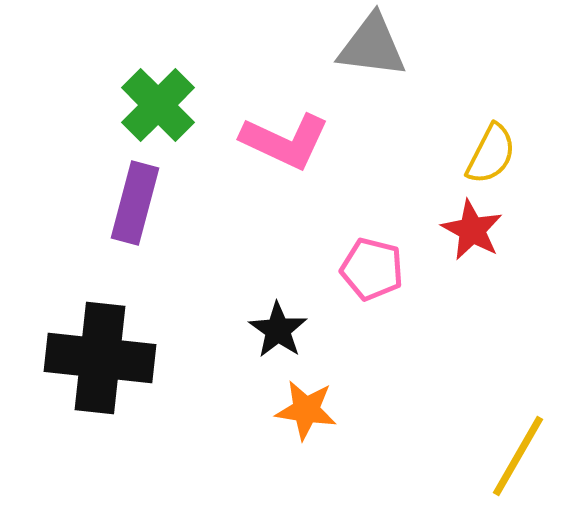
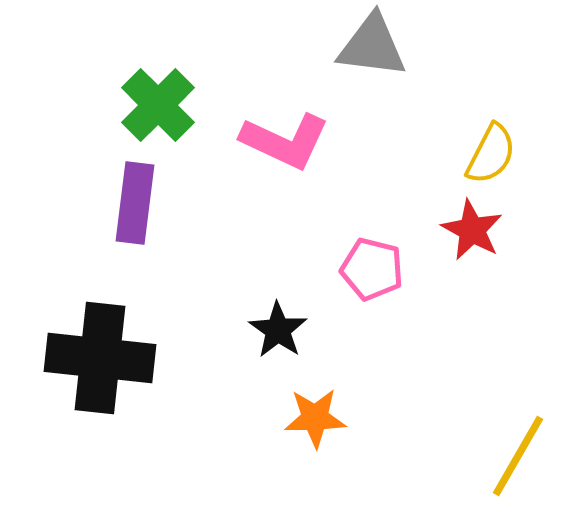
purple rectangle: rotated 8 degrees counterclockwise
orange star: moved 9 px right, 8 px down; rotated 10 degrees counterclockwise
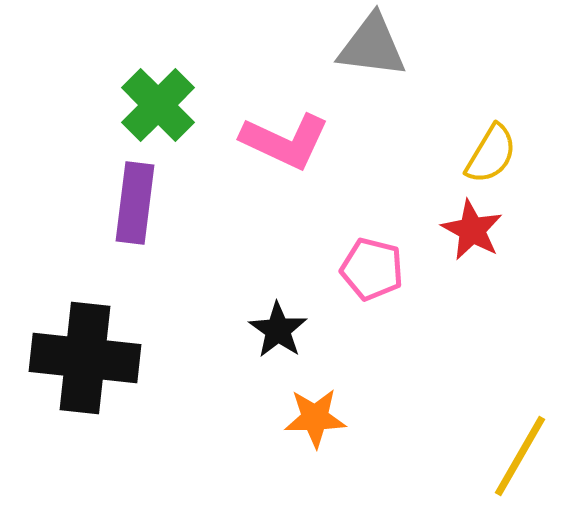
yellow semicircle: rotated 4 degrees clockwise
black cross: moved 15 px left
yellow line: moved 2 px right
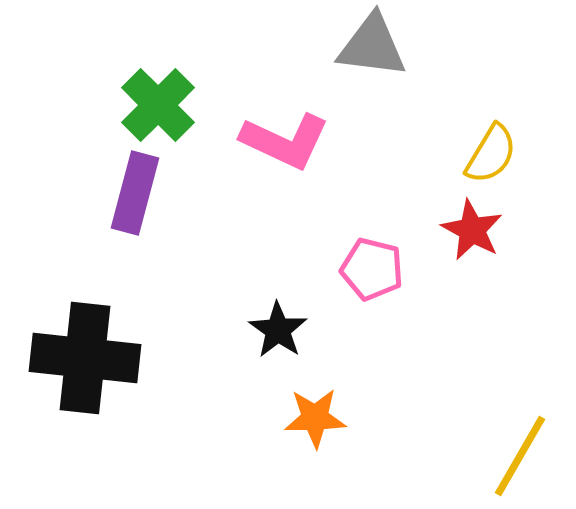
purple rectangle: moved 10 px up; rotated 8 degrees clockwise
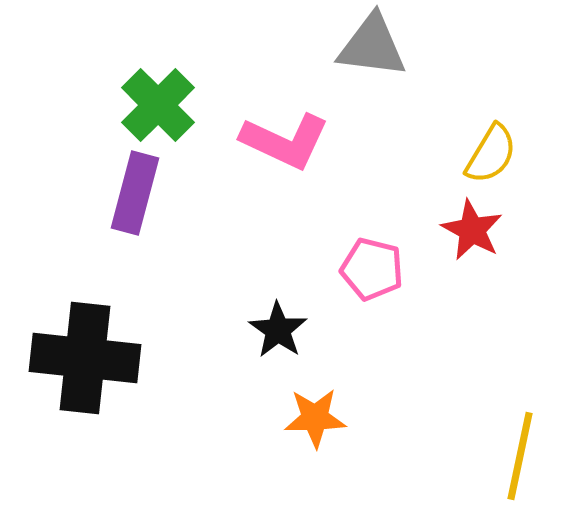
yellow line: rotated 18 degrees counterclockwise
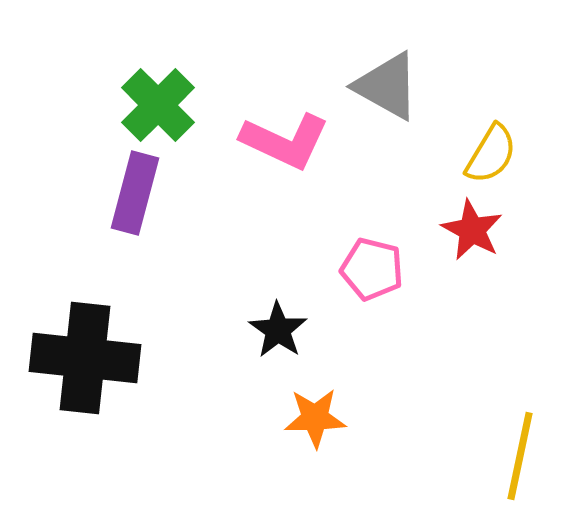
gray triangle: moved 15 px right, 40 px down; rotated 22 degrees clockwise
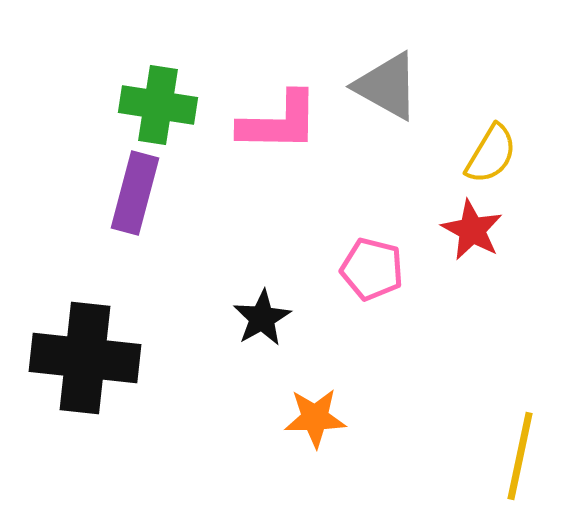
green cross: rotated 36 degrees counterclockwise
pink L-shape: moved 6 px left, 19 px up; rotated 24 degrees counterclockwise
black star: moved 16 px left, 12 px up; rotated 8 degrees clockwise
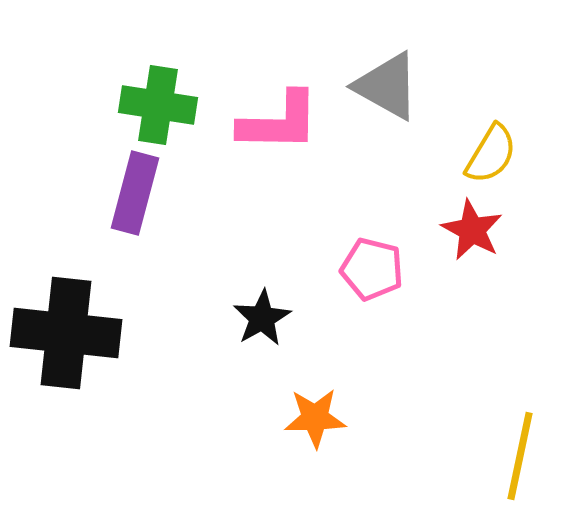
black cross: moved 19 px left, 25 px up
